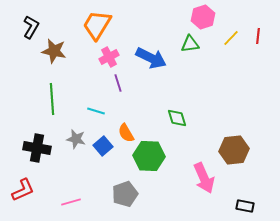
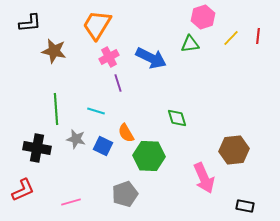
black L-shape: moved 1 px left, 4 px up; rotated 55 degrees clockwise
green line: moved 4 px right, 10 px down
blue square: rotated 24 degrees counterclockwise
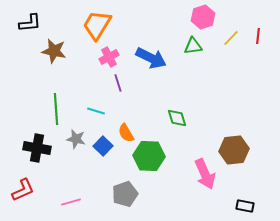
green triangle: moved 3 px right, 2 px down
blue square: rotated 18 degrees clockwise
pink arrow: moved 1 px right, 4 px up
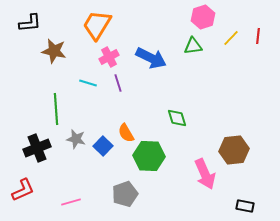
cyan line: moved 8 px left, 28 px up
black cross: rotated 32 degrees counterclockwise
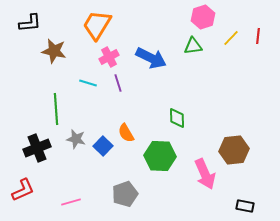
green diamond: rotated 15 degrees clockwise
green hexagon: moved 11 px right
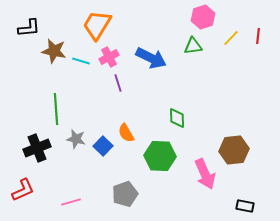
black L-shape: moved 1 px left, 5 px down
cyan line: moved 7 px left, 22 px up
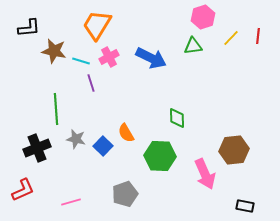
purple line: moved 27 px left
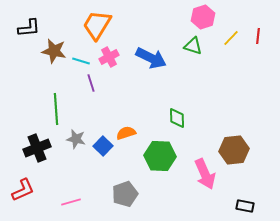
green triangle: rotated 24 degrees clockwise
orange semicircle: rotated 102 degrees clockwise
